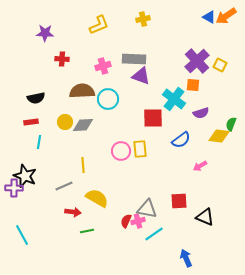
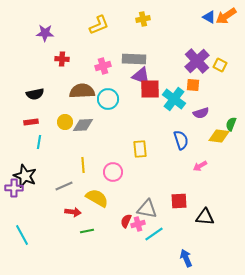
black semicircle at (36, 98): moved 1 px left, 4 px up
red square at (153, 118): moved 3 px left, 29 px up
blue semicircle at (181, 140): rotated 72 degrees counterclockwise
pink circle at (121, 151): moved 8 px left, 21 px down
black triangle at (205, 217): rotated 18 degrees counterclockwise
pink cross at (138, 221): moved 3 px down
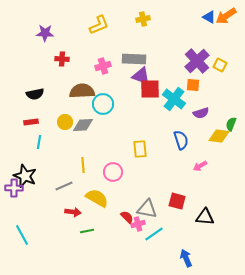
cyan circle at (108, 99): moved 5 px left, 5 px down
red square at (179, 201): moved 2 px left; rotated 18 degrees clockwise
red semicircle at (126, 221): moved 1 px right, 4 px up; rotated 112 degrees clockwise
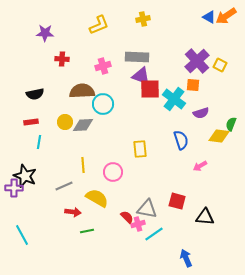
gray rectangle at (134, 59): moved 3 px right, 2 px up
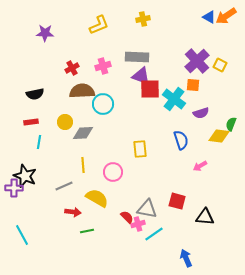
red cross at (62, 59): moved 10 px right, 9 px down; rotated 32 degrees counterclockwise
gray diamond at (83, 125): moved 8 px down
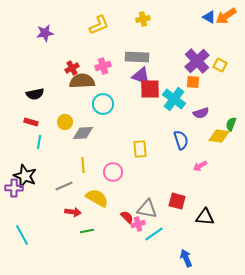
purple star at (45, 33): rotated 12 degrees counterclockwise
orange square at (193, 85): moved 3 px up
brown semicircle at (82, 91): moved 10 px up
red rectangle at (31, 122): rotated 24 degrees clockwise
